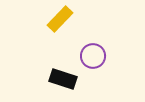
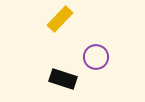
purple circle: moved 3 px right, 1 px down
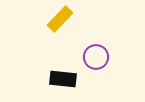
black rectangle: rotated 12 degrees counterclockwise
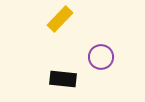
purple circle: moved 5 px right
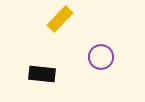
black rectangle: moved 21 px left, 5 px up
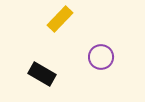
black rectangle: rotated 24 degrees clockwise
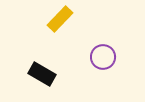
purple circle: moved 2 px right
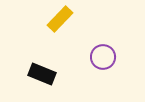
black rectangle: rotated 8 degrees counterclockwise
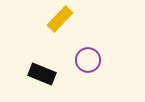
purple circle: moved 15 px left, 3 px down
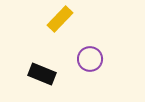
purple circle: moved 2 px right, 1 px up
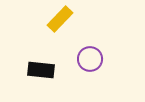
black rectangle: moved 1 px left, 4 px up; rotated 16 degrees counterclockwise
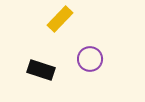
black rectangle: rotated 12 degrees clockwise
